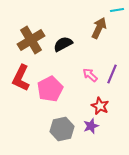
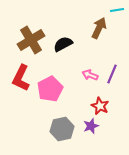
pink arrow: rotated 21 degrees counterclockwise
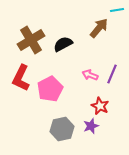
brown arrow: rotated 15 degrees clockwise
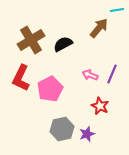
purple star: moved 4 px left, 8 px down
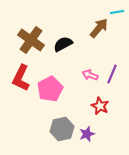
cyan line: moved 2 px down
brown cross: rotated 24 degrees counterclockwise
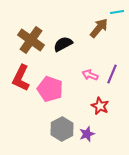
pink pentagon: rotated 25 degrees counterclockwise
gray hexagon: rotated 15 degrees counterclockwise
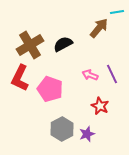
brown cross: moved 1 px left, 5 px down; rotated 24 degrees clockwise
purple line: rotated 48 degrees counterclockwise
red L-shape: moved 1 px left
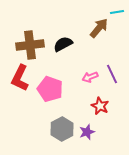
brown cross: rotated 24 degrees clockwise
pink arrow: moved 2 px down; rotated 42 degrees counterclockwise
purple star: moved 2 px up
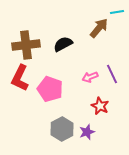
brown cross: moved 4 px left
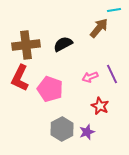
cyan line: moved 3 px left, 2 px up
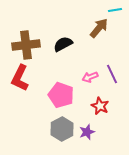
cyan line: moved 1 px right
pink pentagon: moved 11 px right, 6 px down
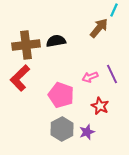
cyan line: moved 1 px left; rotated 56 degrees counterclockwise
black semicircle: moved 7 px left, 3 px up; rotated 18 degrees clockwise
red L-shape: rotated 20 degrees clockwise
